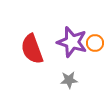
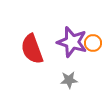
orange circle: moved 2 px left
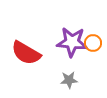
purple star: rotated 12 degrees counterclockwise
red semicircle: moved 6 px left, 4 px down; rotated 40 degrees counterclockwise
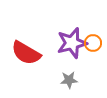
purple star: moved 1 px down; rotated 20 degrees counterclockwise
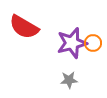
red semicircle: moved 2 px left, 26 px up
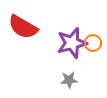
red semicircle: moved 1 px left
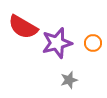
purple star: moved 15 px left
gray star: rotated 12 degrees counterclockwise
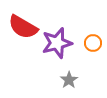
gray star: rotated 18 degrees counterclockwise
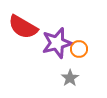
orange circle: moved 14 px left, 6 px down
gray star: moved 1 px right, 2 px up
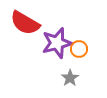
red semicircle: moved 2 px right, 4 px up
